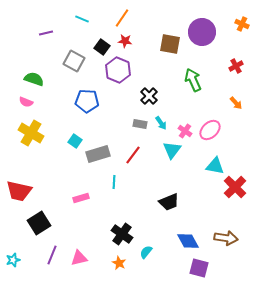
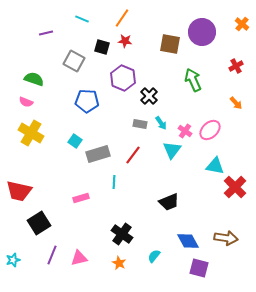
orange cross at (242, 24): rotated 16 degrees clockwise
black square at (102, 47): rotated 21 degrees counterclockwise
purple hexagon at (118, 70): moved 5 px right, 8 px down
cyan semicircle at (146, 252): moved 8 px right, 4 px down
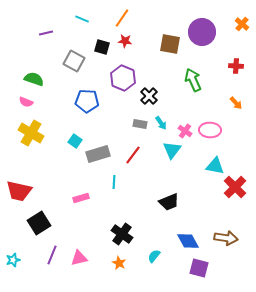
red cross at (236, 66): rotated 32 degrees clockwise
pink ellipse at (210, 130): rotated 45 degrees clockwise
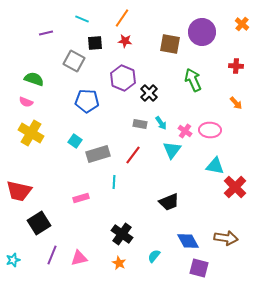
black square at (102, 47): moved 7 px left, 4 px up; rotated 21 degrees counterclockwise
black cross at (149, 96): moved 3 px up
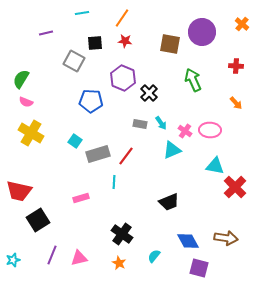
cyan line at (82, 19): moved 6 px up; rotated 32 degrees counterclockwise
green semicircle at (34, 79): moved 13 px left; rotated 78 degrees counterclockwise
blue pentagon at (87, 101): moved 4 px right
cyan triangle at (172, 150): rotated 30 degrees clockwise
red line at (133, 155): moved 7 px left, 1 px down
black square at (39, 223): moved 1 px left, 3 px up
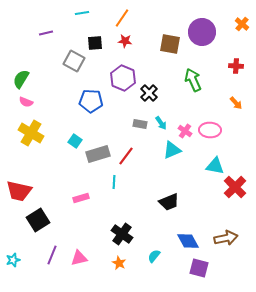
brown arrow at (226, 238): rotated 20 degrees counterclockwise
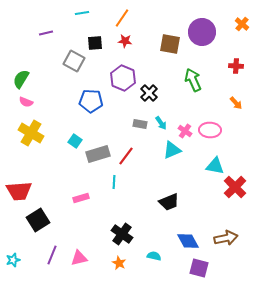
red trapezoid at (19, 191): rotated 16 degrees counterclockwise
cyan semicircle at (154, 256): rotated 64 degrees clockwise
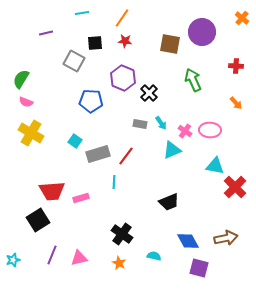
orange cross at (242, 24): moved 6 px up
red trapezoid at (19, 191): moved 33 px right
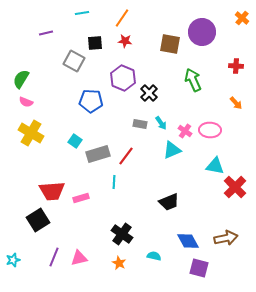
purple line at (52, 255): moved 2 px right, 2 px down
